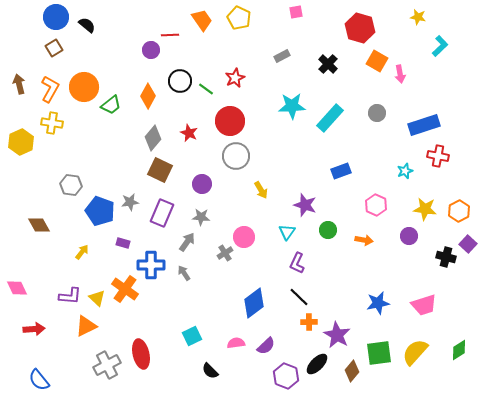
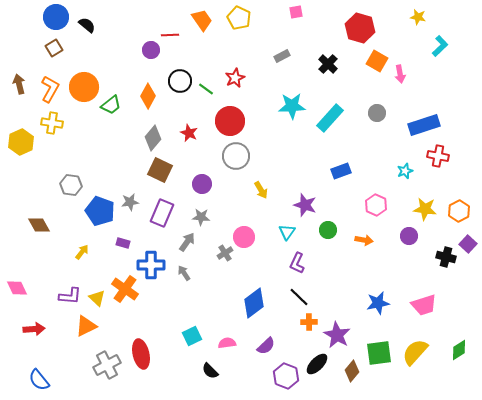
pink semicircle at (236, 343): moved 9 px left
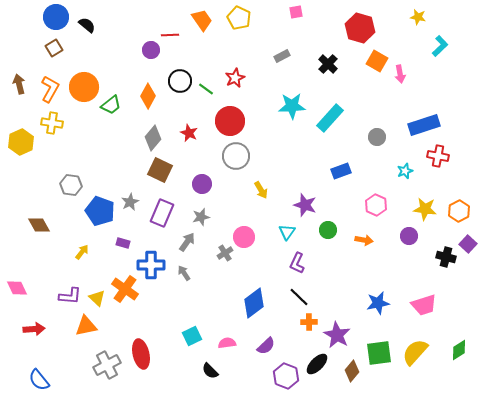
gray circle at (377, 113): moved 24 px down
gray star at (130, 202): rotated 18 degrees counterclockwise
gray star at (201, 217): rotated 18 degrees counterclockwise
orange triangle at (86, 326): rotated 15 degrees clockwise
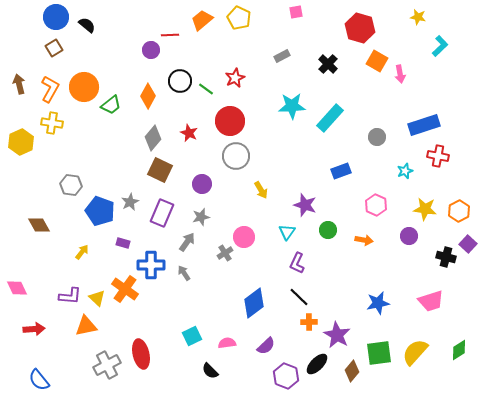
orange trapezoid at (202, 20): rotated 95 degrees counterclockwise
pink trapezoid at (424, 305): moved 7 px right, 4 px up
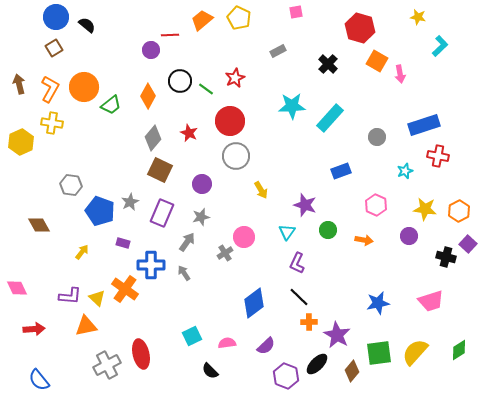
gray rectangle at (282, 56): moved 4 px left, 5 px up
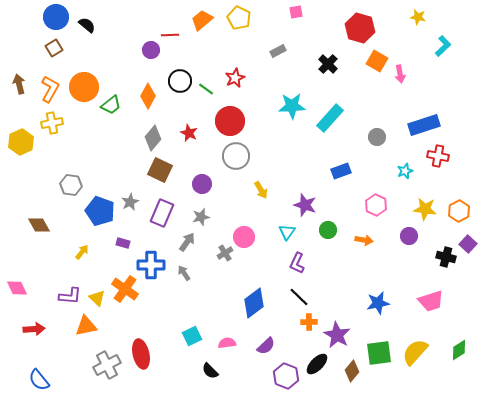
cyan L-shape at (440, 46): moved 3 px right
yellow cross at (52, 123): rotated 20 degrees counterclockwise
